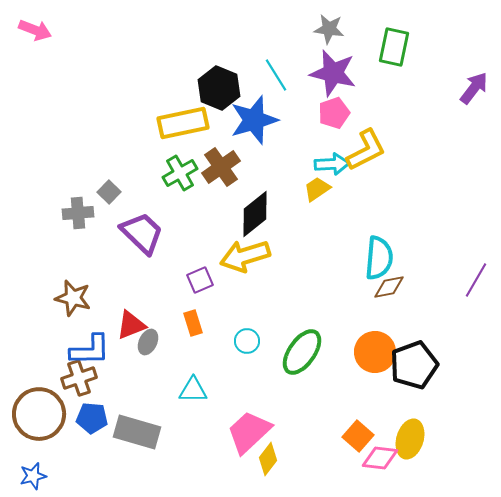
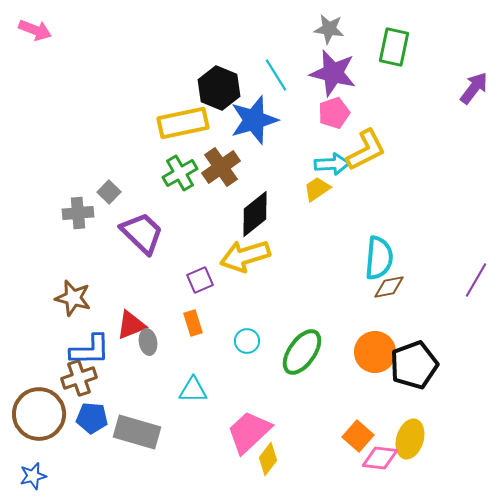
gray ellipse at (148, 342): rotated 35 degrees counterclockwise
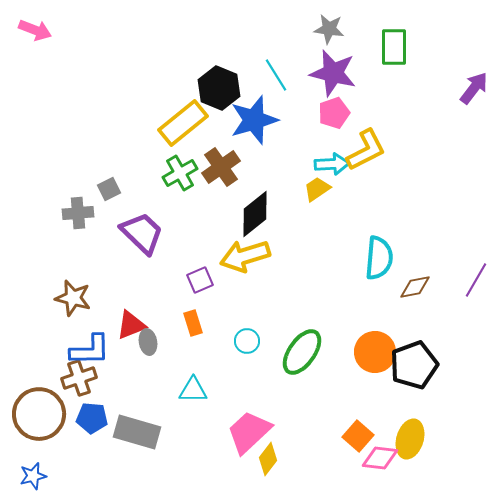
green rectangle at (394, 47): rotated 12 degrees counterclockwise
yellow rectangle at (183, 123): rotated 27 degrees counterclockwise
gray square at (109, 192): moved 3 px up; rotated 20 degrees clockwise
brown diamond at (389, 287): moved 26 px right
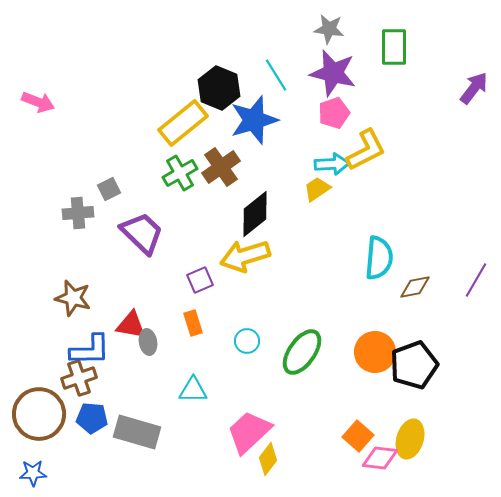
pink arrow at (35, 30): moved 3 px right, 72 px down
red triangle at (131, 325): rotated 32 degrees clockwise
blue star at (33, 476): moved 3 px up; rotated 12 degrees clockwise
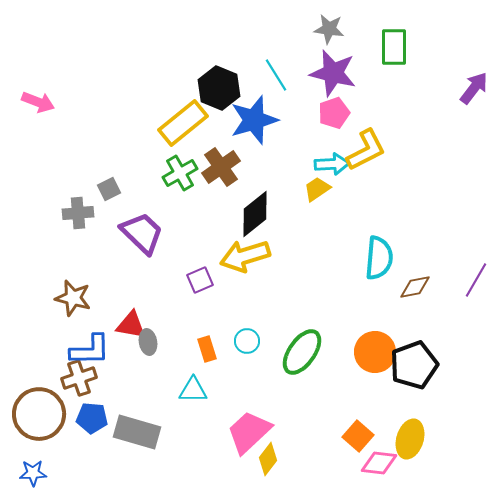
orange rectangle at (193, 323): moved 14 px right, 26 px down
pink diamond at (380, 458): moved 1 px left, 5 px down
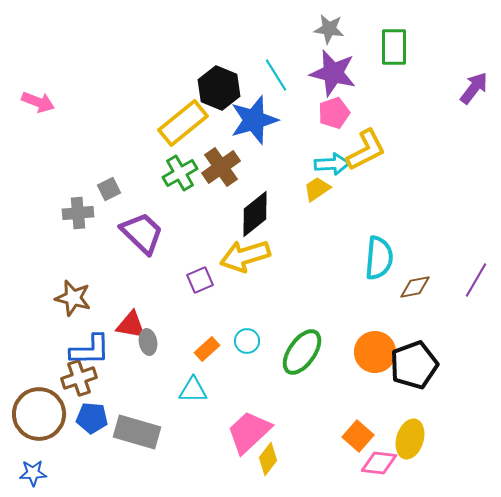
orange rectangle at (207, 349): rotated 65 degrees clockwise
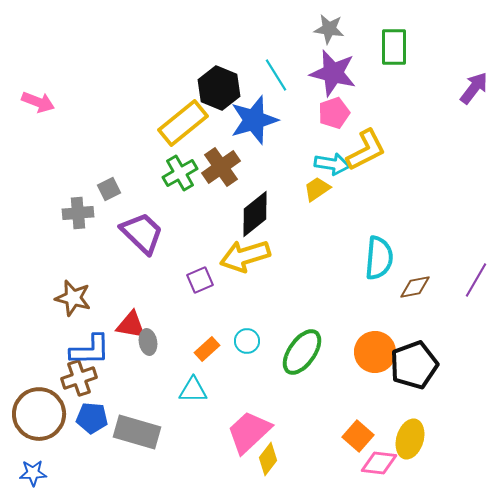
cyan arrow at (332, 164): rotated 12 degrees clockwise
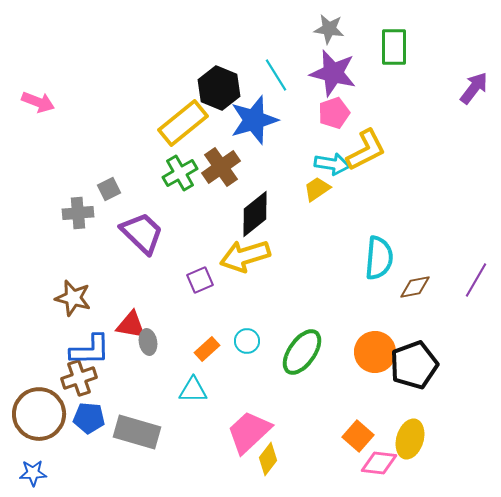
blue pentagon at (92, 418): moved 3 px left
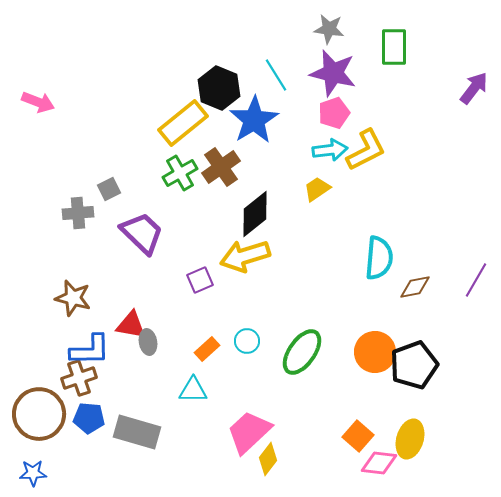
blue star at (254, 120): rotated 15 degrees counterclockwise
cyan arrow at (332, 164): moved 2 px left, 14 px up; rotated 16 degrees counterclockwise
